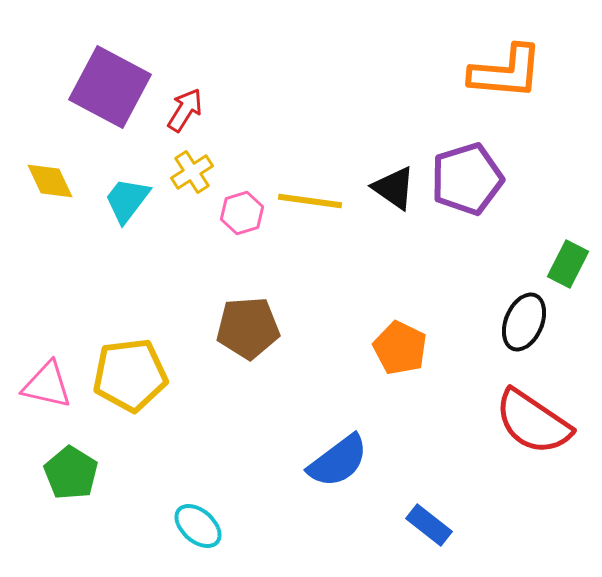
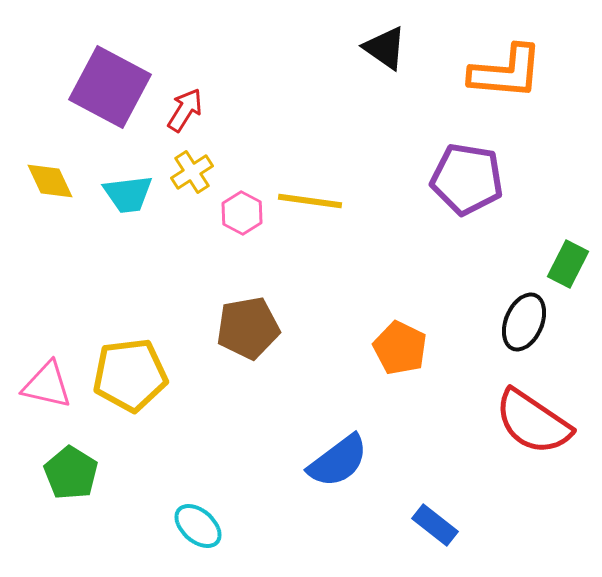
purple pentagon: rotated 26 degrees clockwise
black triangle: moved 9 px left, 140 px up
cyan trapezoid: moved 1 px right, 6 px up; rotated 134 degrees counterclockwise
pink hexagon: rotated 15 degrees counterclockwise
brown pentagon: rotated 6 degrees counterclockwise
blue rectangle: moved 6 px right
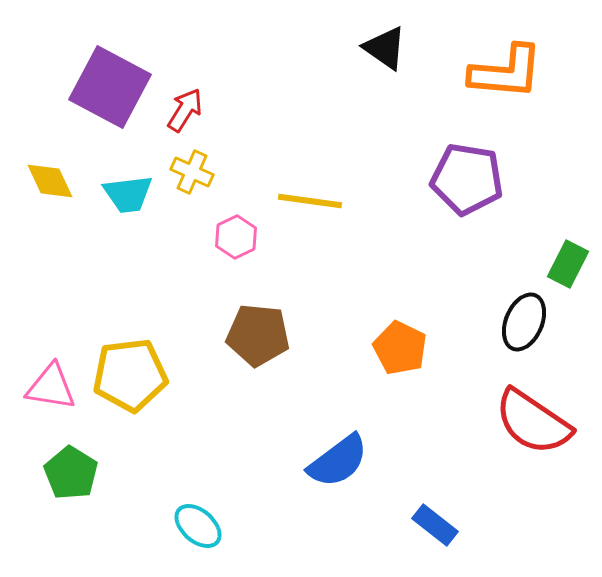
yellow cross: rotated 33 degrees counterclockwise
pink hexagon: moved 6 px left, 24 px down; rotated 6 degrees clockwise
brown pentagon: moved 10 px right, 7 px down; rotated 16 degrees clockwise
pink triangle: moved 4 px right, 2 px down; rotated 4 degrees counterclockwise
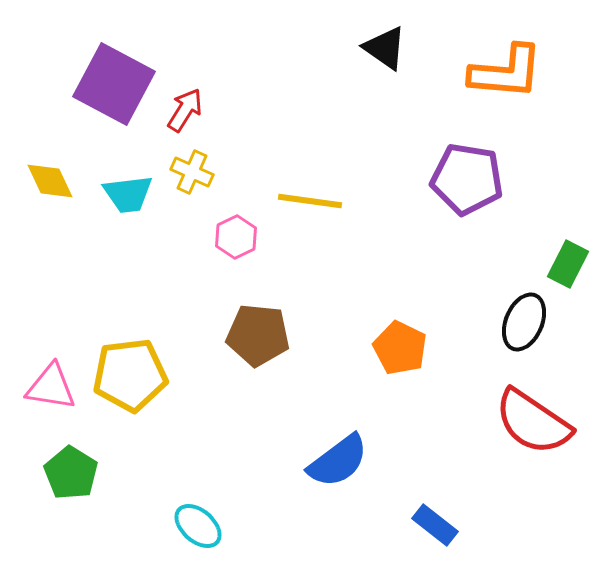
purple square: moved 4 px right, 3 px up
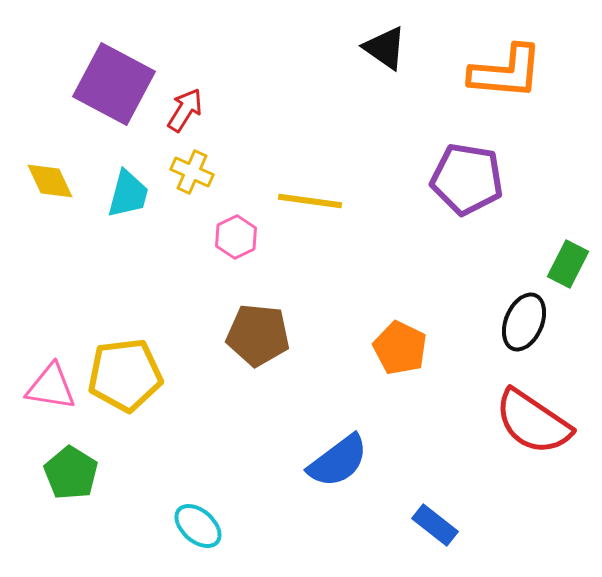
cyan trapezoid: rotated 68 degrees counterclockwise
yellow pentagon: moved 5 px left
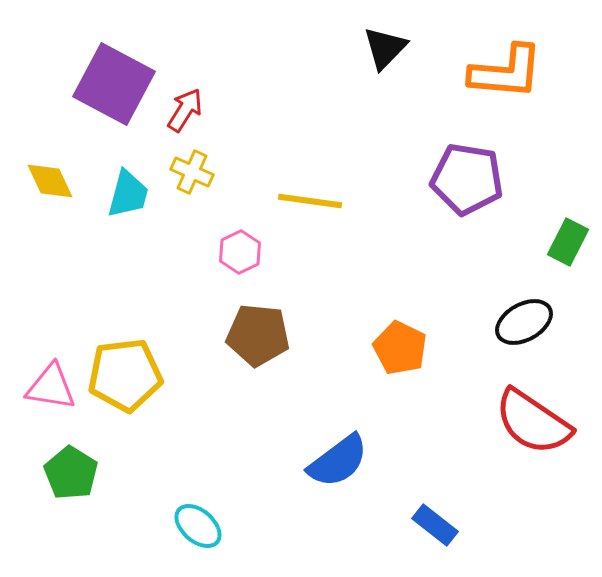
black triangle: rotated 39 degrees clockwise
pink hexagon: moved 4 px right, 15 px down
green rectangle: moved 22 px up
black ellipse: rotated 38 degrees clockwise
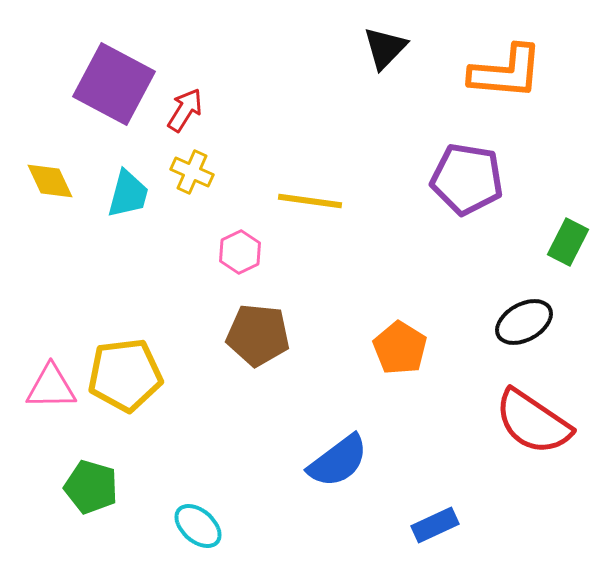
orange pentagon: rotated 6 degrees clockwise
pink triangle: rotated 10 degrees counterclockwise
green pentagon: moved 20 px right, 14 px down; rotated 16 degrees counterclockwise
blue rectangle: rotated 63 degrees counterclockwise
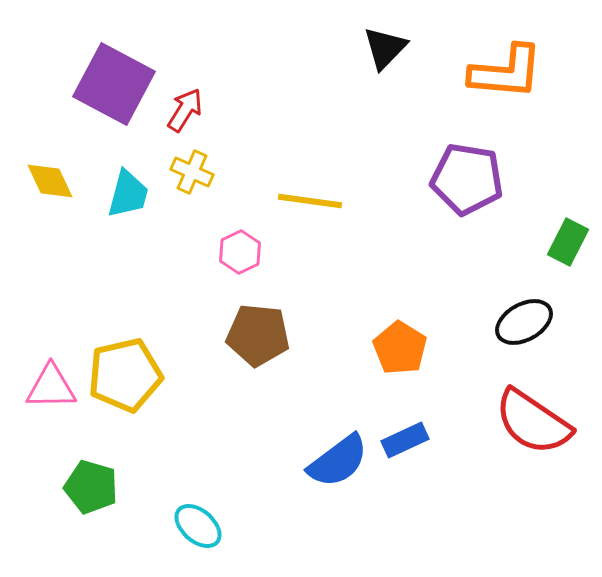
yellow pentagon: rotated 6 degrees counterclockwise
blue rectangle: moved 30 px left, 85 px up
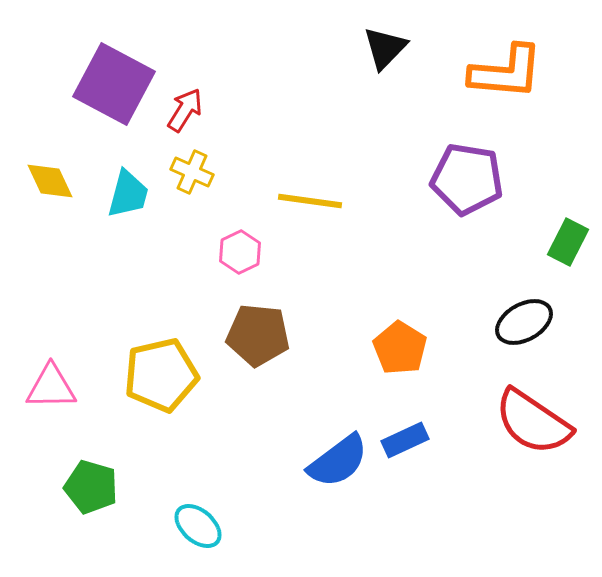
yellow pentagon: moved 36 px right
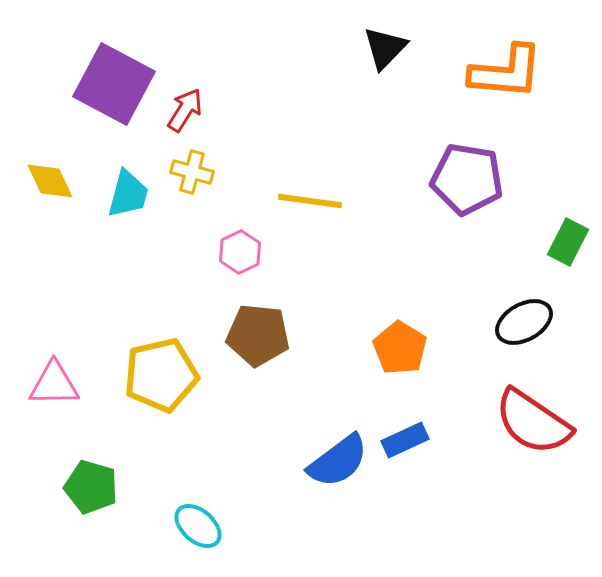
yellow cross: rotated 9 degrees counterclockwise
pink triangle: moved 3 px right, 3 px up
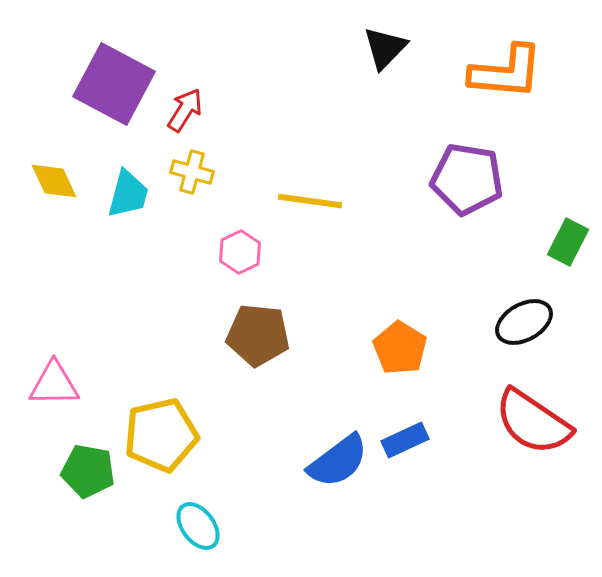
yellow diamond: moved 4 px right
yellow pentagon: moved 60 px down
green pentagon: moved 3 px left, 16 px up; rotated 6 degrees counterclockwise
cyan ellipse: rotated 12 degrees clockwise
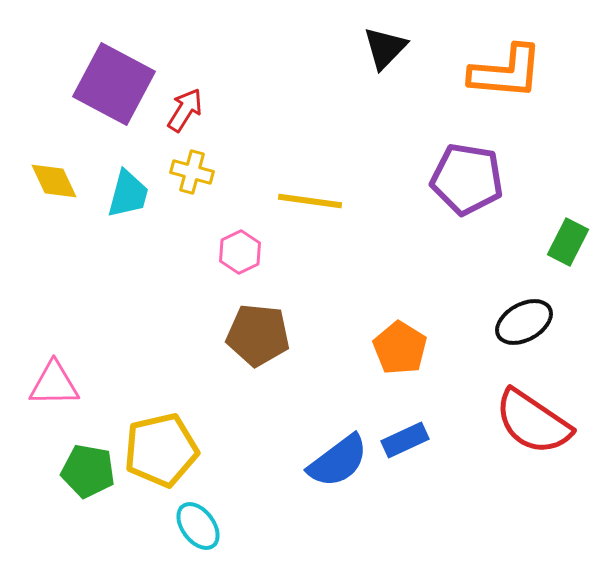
yellow pentagon: moved 15 px down
